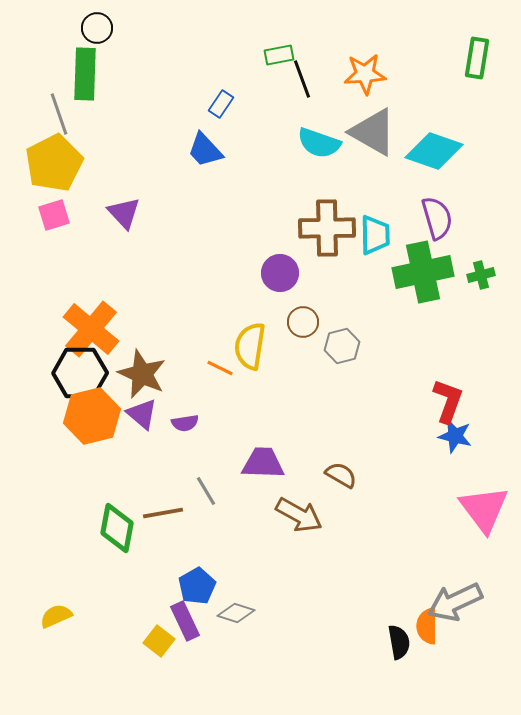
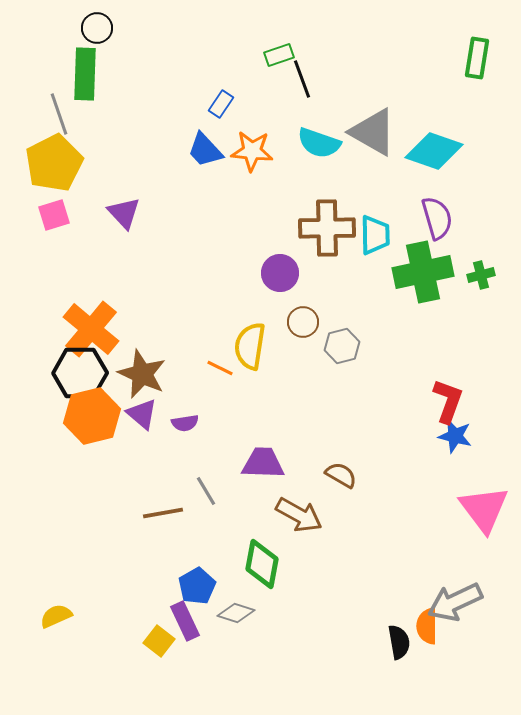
green rectangle at (279, 55): rotated 8 degrees counterclockwise
orange star at (365, 74): moved 113 px left, 77 px down; rotated 9 degrees clockwise
green diamond at (117, 528): moved 145 px right, 36 px down
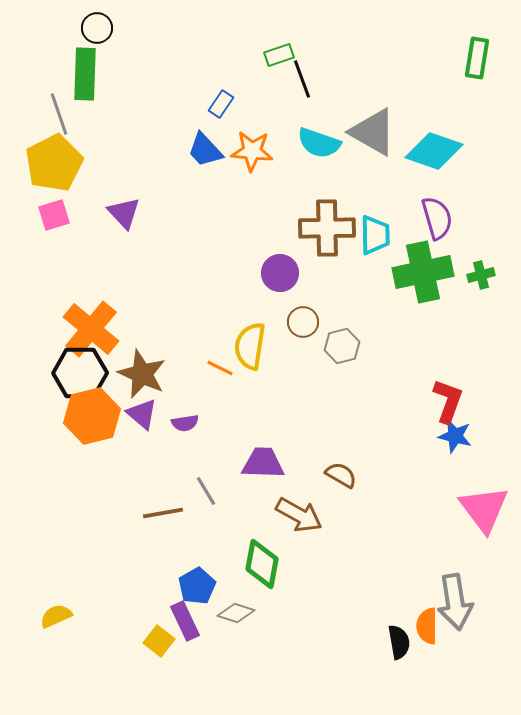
gray arrow at (455, 602): rotated 74 degrees counterclockwise
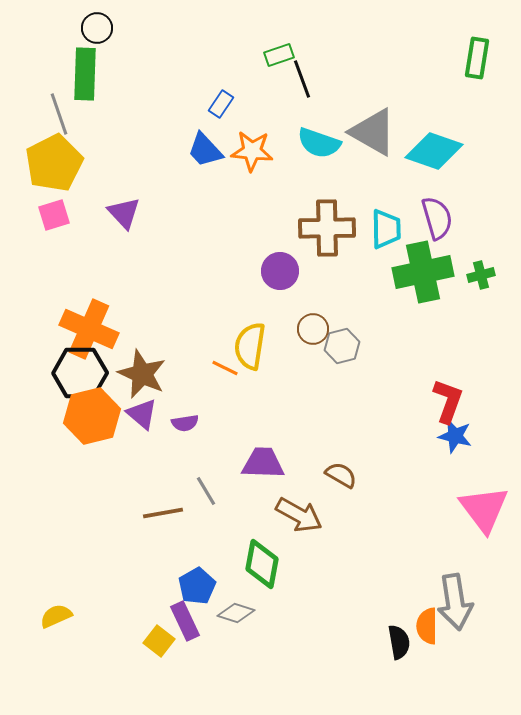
cyan trapezoid at (375, 235): moved 11 px right, 6 px up
purple circle at (280, 273): moved 2 px up
brown circle at (303, 322): moved 10 px right, 7 px down
orange cross at (91, 329): moved 2 px left; rotated 16 degrees counterclockwise
orange line at (220, 368): moved 5 px right
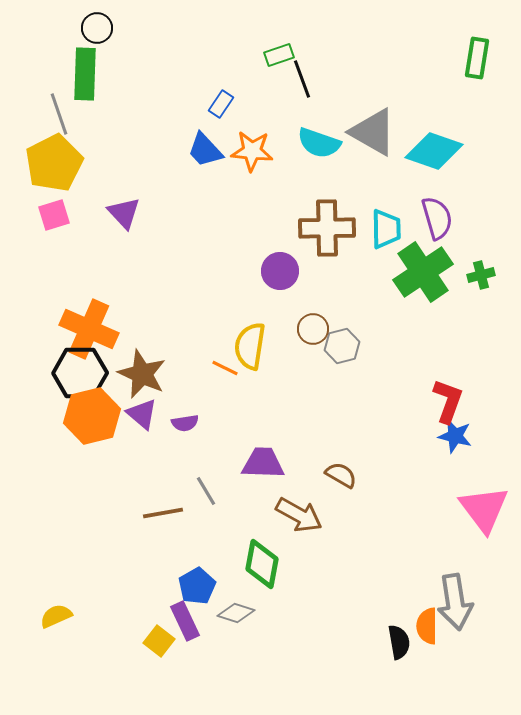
green cross at (423, 272): rotated 22 degrees counterclockwise
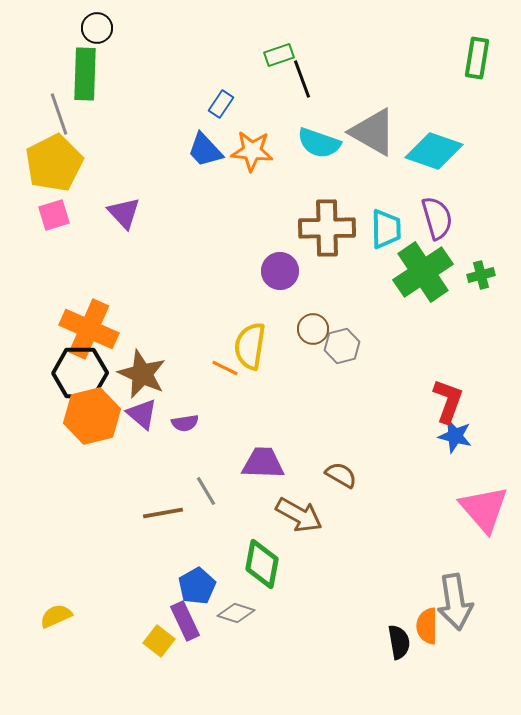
pink triangle at (484, 509): rotated 4 degrees counterclockwise
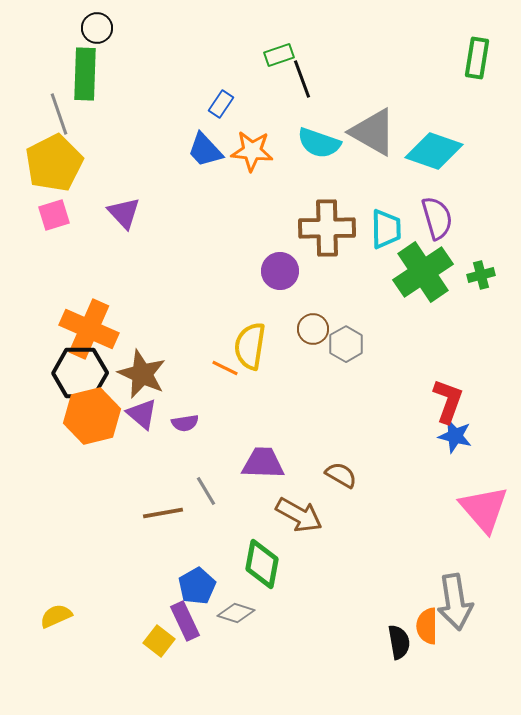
gray hexagon at (342, 346): moved 4 px right, 2 px up; rotated 16 degrees counterclockwise
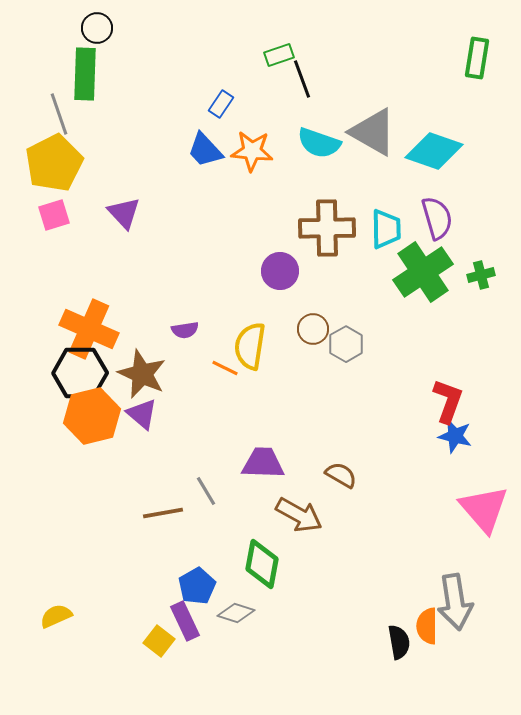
purple semicircle at (185, 423): moved 93 px up
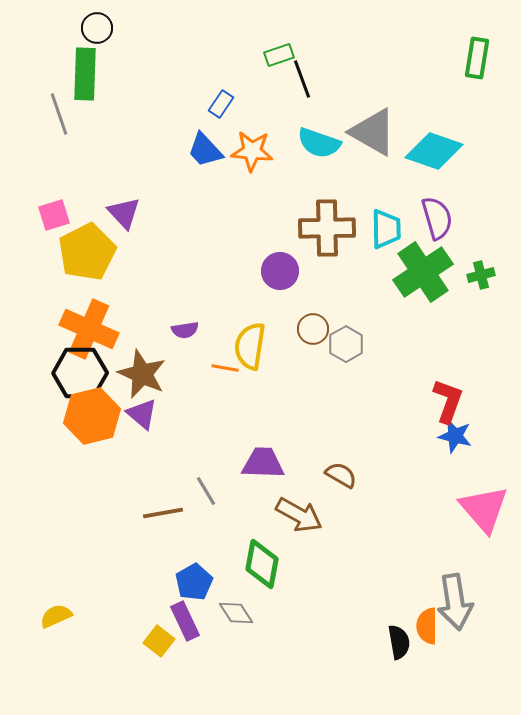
yellow pentagon at (54, 163): moved 33 px right, 89 px down
orange line at (225, 368): rotated 16 degrees counterclockwise
blue pentagon at (197, 586): moved 3 px left, 4 px up
gray diamond at (236, 613): rotated 39 degrees clockwise
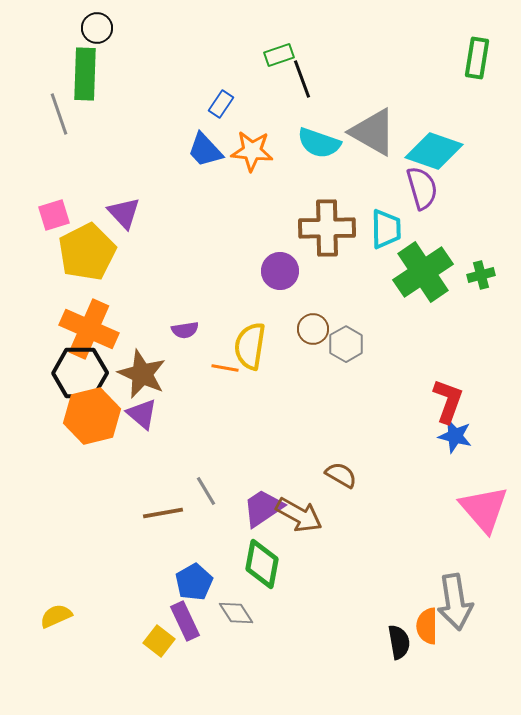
purple semicircle at (437, 218): moved 15 px left, 30 px up
purple trapezoid at (263, 463): moved 45 px down; rotated 36 degrees counterclockwise
